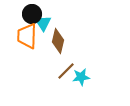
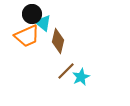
cyan triangle: rotated 18 degrees counterclockwise
orange trapezoid: rotated 116 degrees counterclockwise
cyan star: rotated 18 degrees counterclockwise
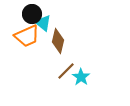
cyan star: rotated 12 degrees counterclockwise
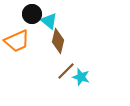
cyan triangle: moved 6 px right, 2 px up
orange trapezoid: moved 10 px left, 5 px down
cyan star: rotated 18 degrees counterclockwise
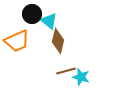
brown line: rotated 30 degrees clockwise
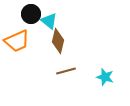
black circle: moved 1 px left
cyan star: moved 24 px right
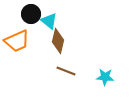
brown line: rotated 36 degrees clockwise
cyan star: rotated 12 degrees counterclockwise
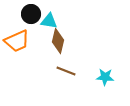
cyan triangle: rotated 30 degrees counterclockwise
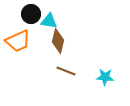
orange trapezoid: moved 1 px right
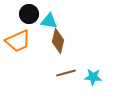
black circle: moved 2 px left
brown line: moved 2 px down; rotated 36 degrees counterclockwise
cyan star: moved 12 px left
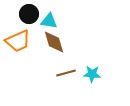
brown diamond: moved 4 px left, 1 px down; rotated 30 degrees counterclockwise
cyan star: moved 1 px left, 3 px up
